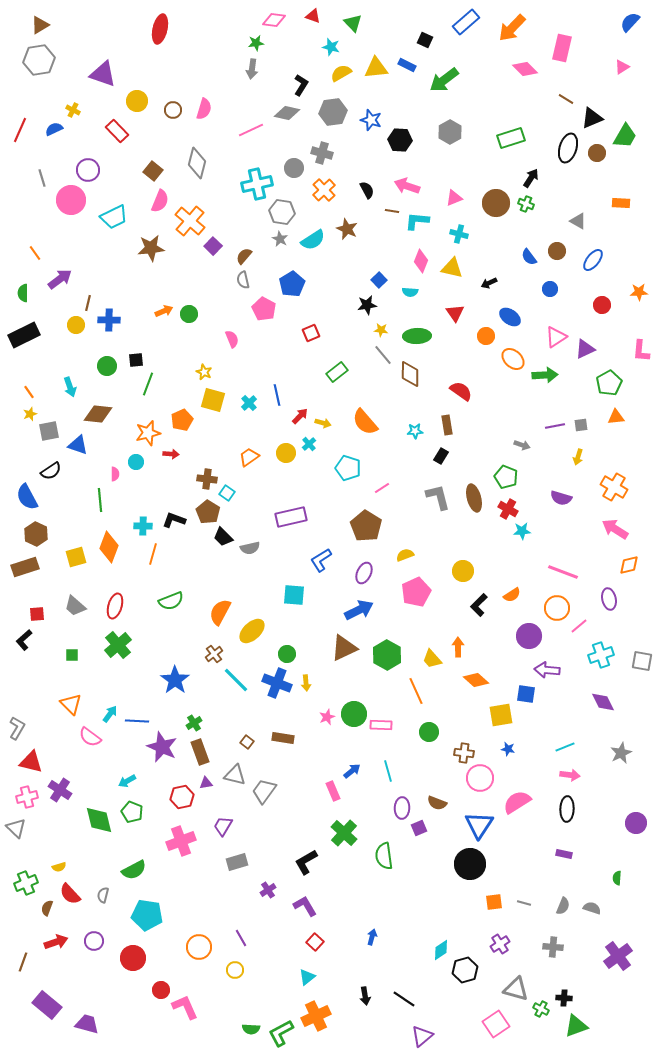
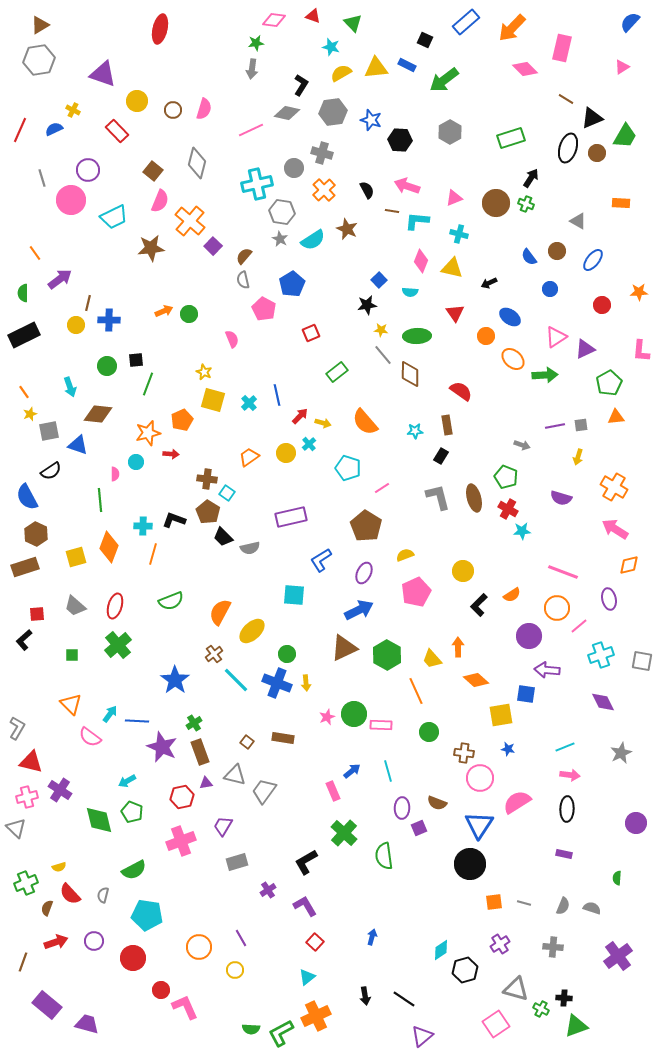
orange line at (29, 392): moved 5 px left
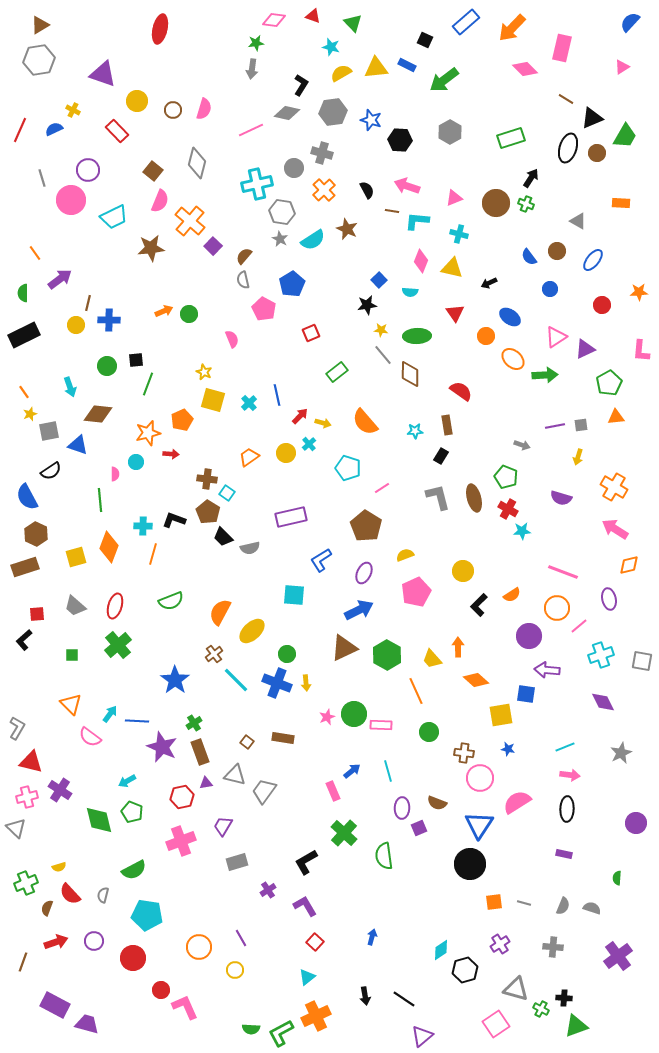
purple rectangle at (47, 1005): moved 8 px right; rotated 12 degrees counterclockwise
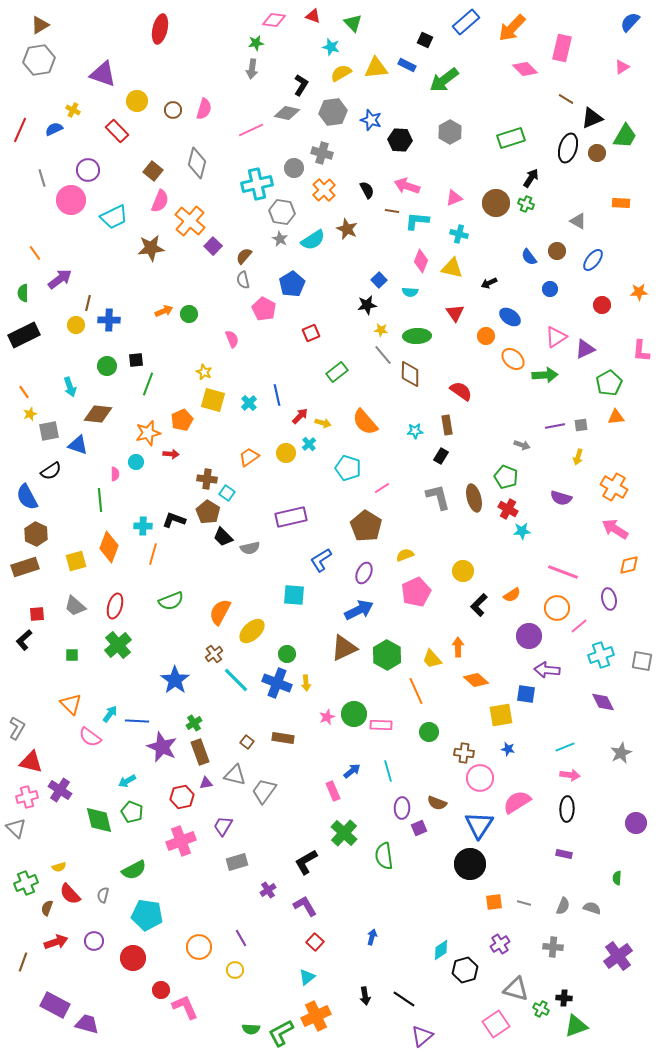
yellow square at (76, 557): moved 4 px down
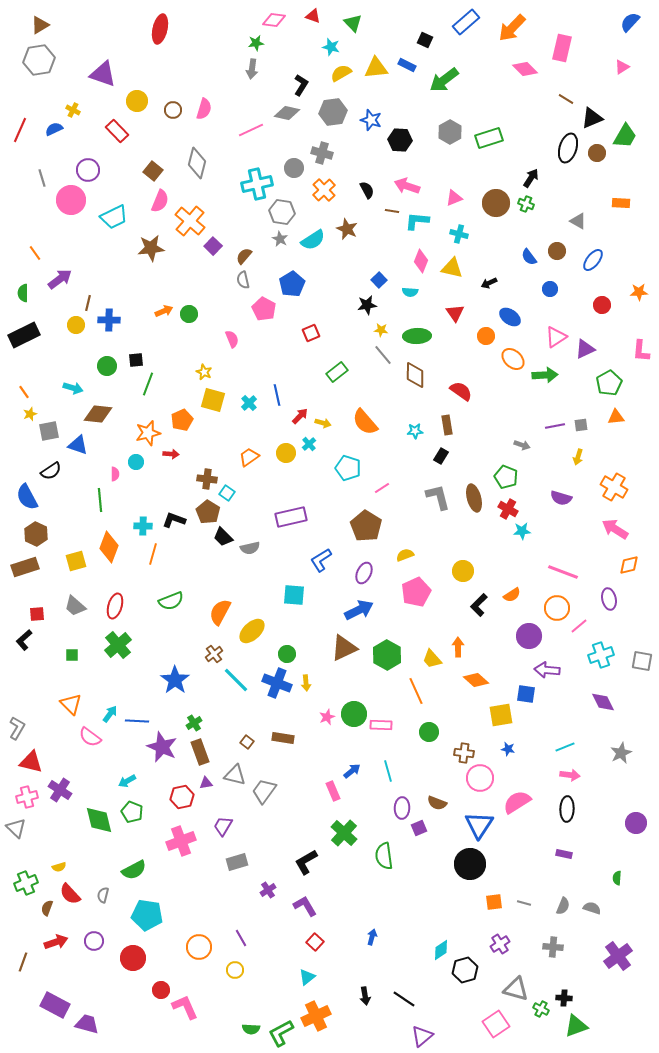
green rectangle at (511, 138): moved 22 px left
brown diamond at (410, 374): moved 5 px right, 1 px down
cyan arrow at (70, 387): moved 3 px right, 1 px down; rotated 54 degrees counterclockwise
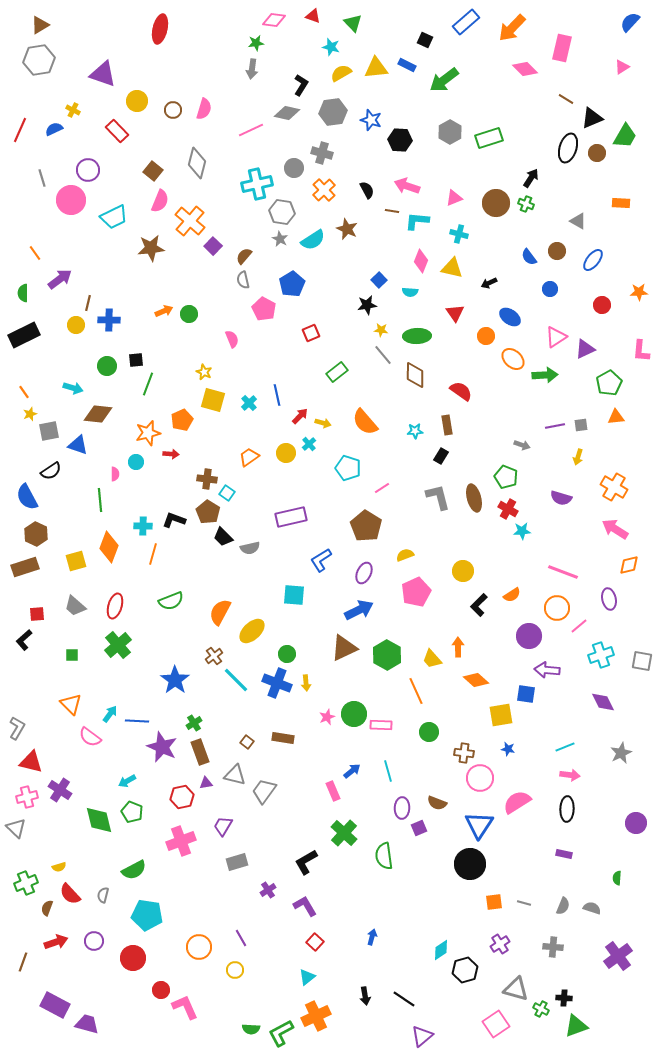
brown cross at (214, 654): moved 2 px down
